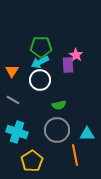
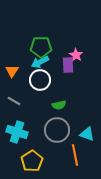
gray line: moved 1 px right, 1 px down
cyan triangle: rotated 21 degrees clockwise
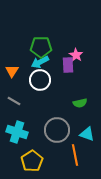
green semicircle: moved 21 px right, 2 px up
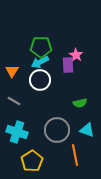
cyan triangle: moved 4 px up
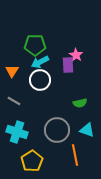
green pentagon: moved 6 px left, 2 px up
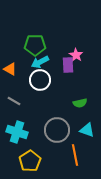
orange triangle: moved 2 px left, 2 px up; rotated 32 degrees counterclockwise
yellow pentagon: moved 2 px left
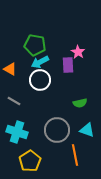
green pentagon: rotated 10 degrees clockwise
pink star: moved 2 px right, 3 px up
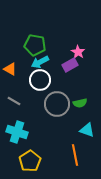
purple rectangle: moved 2 px right; rotated 63 degrees clockwise
gray circle: moved 26 px up
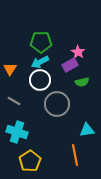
green pentagon: moved 6 px right, 3 px up; rotated 10 degrees counterclockwise
orange triangle: rotated 32 degrees clockwise
green semicircle: moved 2 px right, 21 px up
cyan triangle: rotated 28 degrees counterclockwise
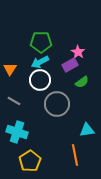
green semicircle: rotated 24 degrees counterclockwise
